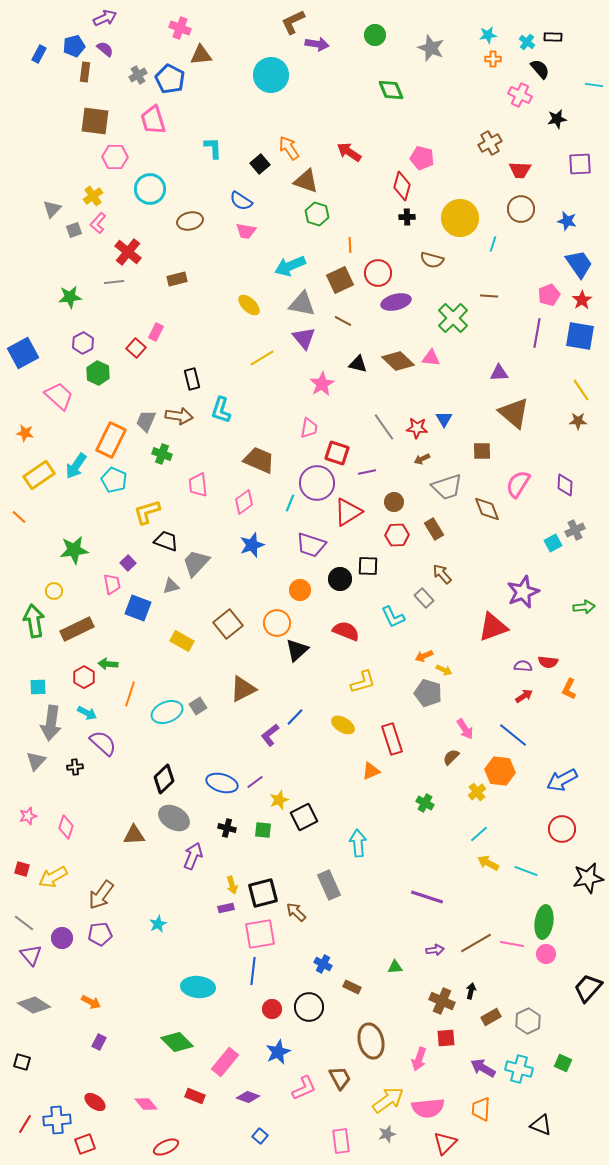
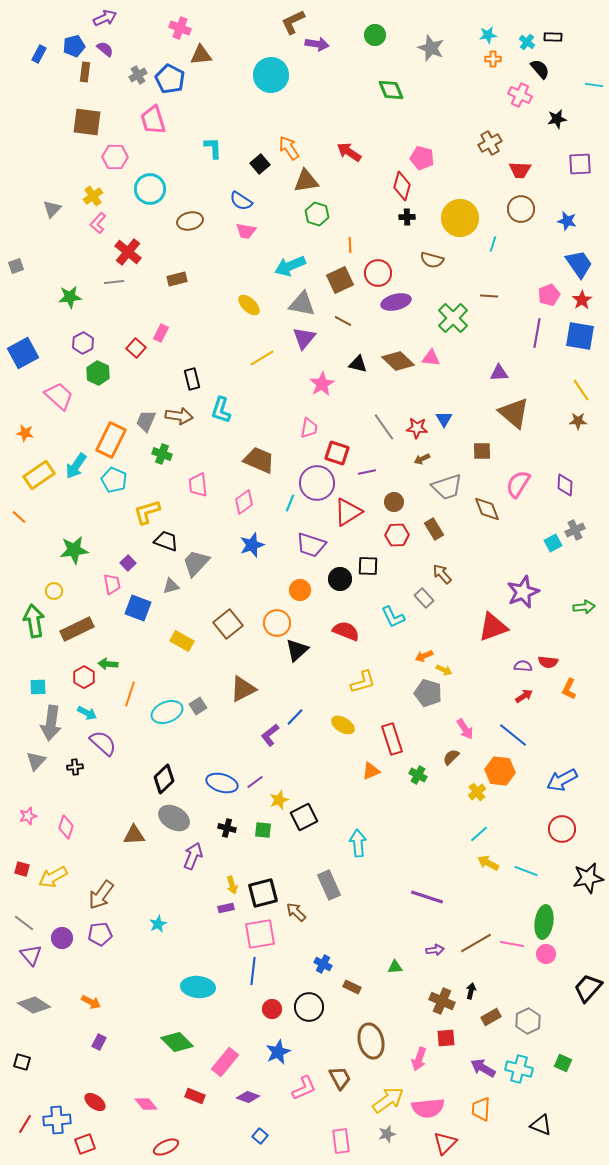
brown square at (95, 121): moved 8 px left, 1 px down
brown triangle at (306, 181): rotated 28 degrees counterclockwise
gray square at (74, 230): moved 58 px left, 36 px down
pink rectangle at (156, 332): moved 5 px right, 1 px down
purple triangle at (304, 338): rotated 20 degrees clockwise
green cross at (425, 803): moved 7 px left, 28 px up
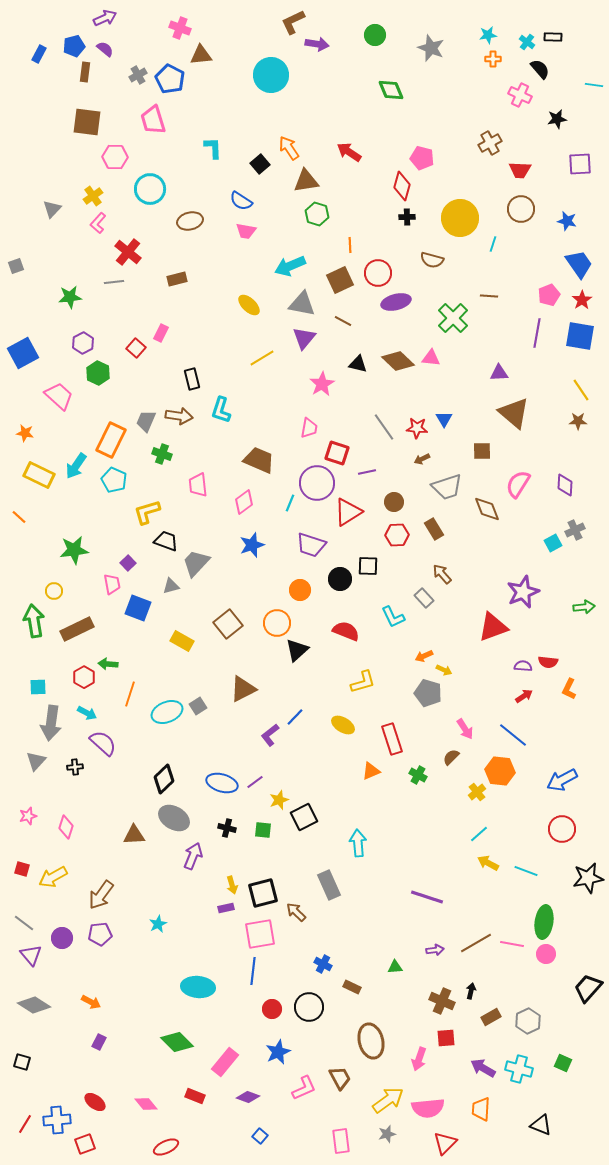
yellow rectangle at (39, 475): rotated 60 degrees clockwise
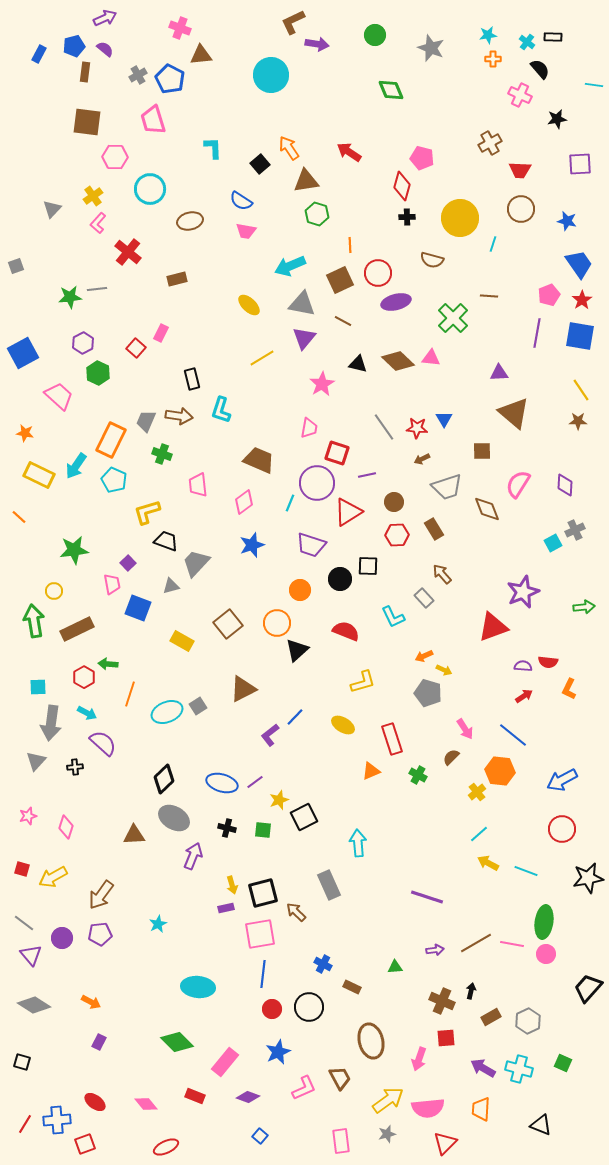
gray line at (114, 282): moved 17 px left, 7 px down
purple line at (367, 472): moved 3 px down
blue line at (253, 971): moved 10 px right, 3 px down
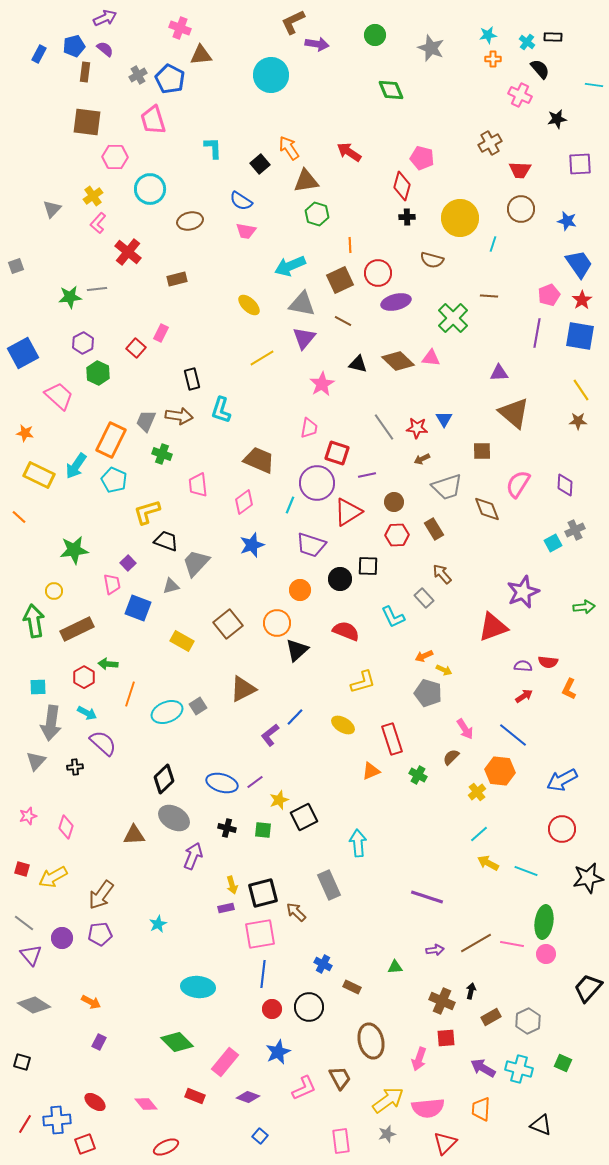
cyan line at (290, 503): moved 2 px down
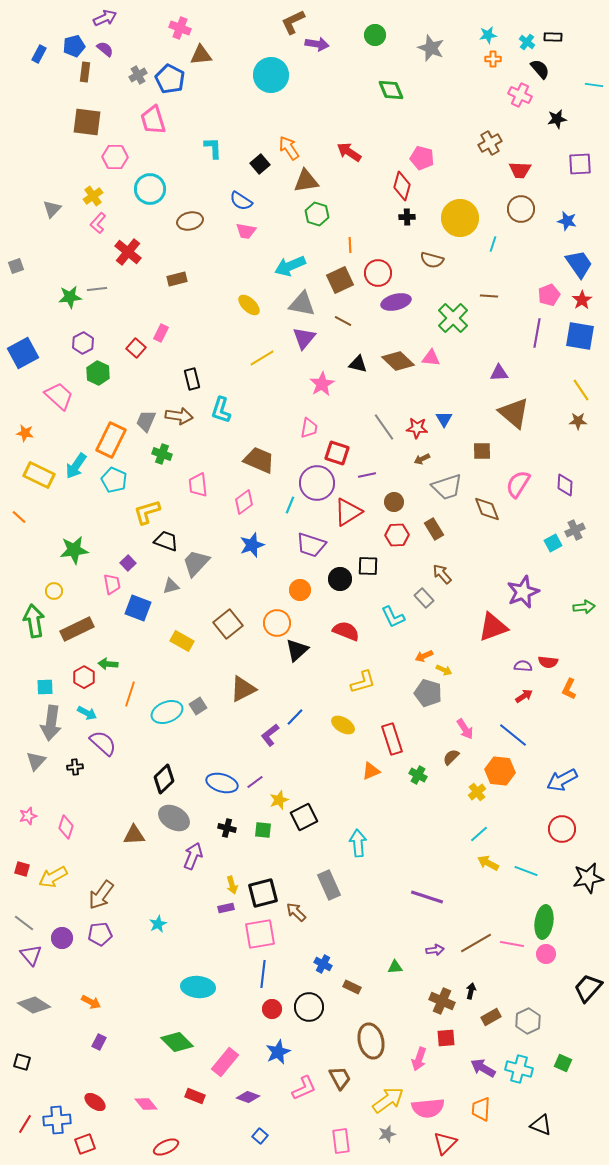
cyan square at (38, 687): moved 7 px right
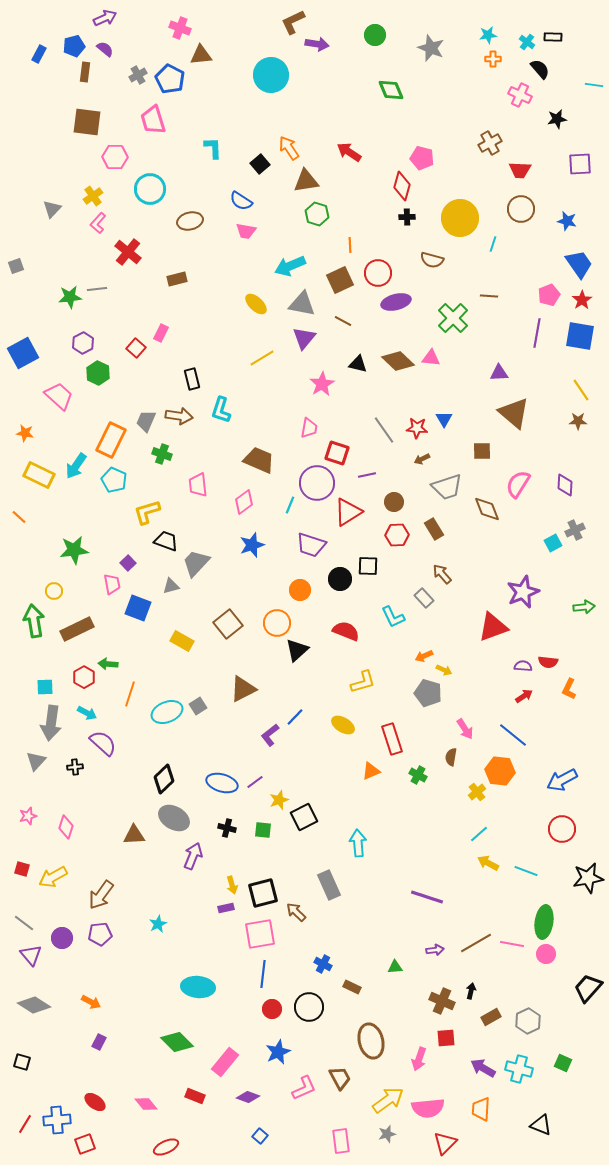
yellow ellipse at (249, 305): moved 7 px right, 1 px up
gray line at (384, 427): moved 3 px down
brown semicircle at (451, 757): rotated 36 degrees counterclockwise
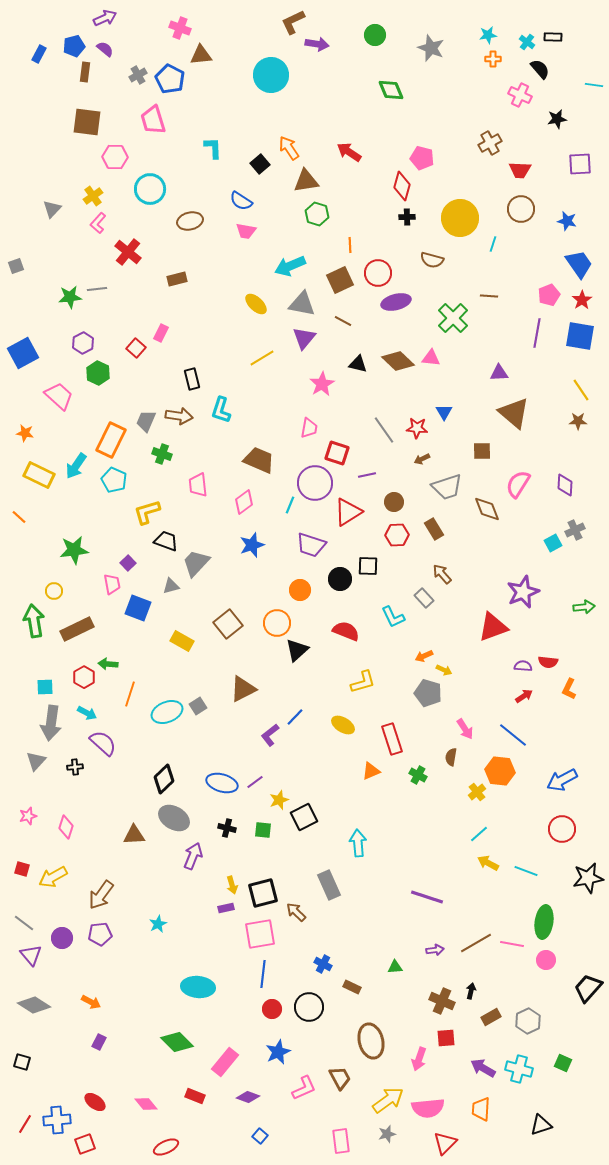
blue triangle at (444, 419): moved 7 px up
purple circle at (317, 483): moved 2 px left
pink circle at (546, 954): moved 6 px down
black triangle at (541, 1125): rotated 40 degrees counterclockwise
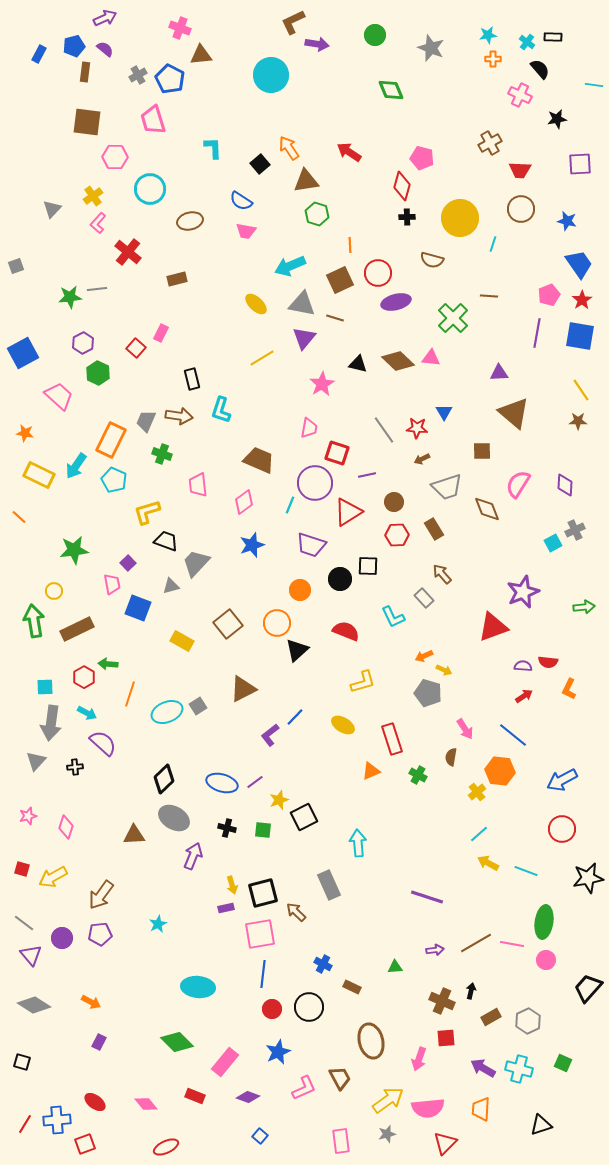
brown line at (343, 321): moved 8 px left, 3 px up; rotated 12 degrees counterclockwise
